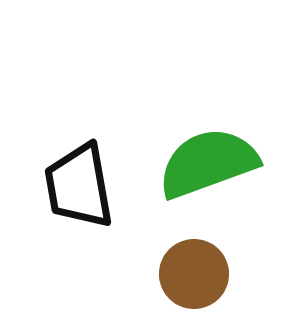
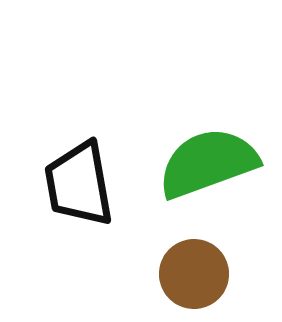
black trapezoid: moved 2 px up
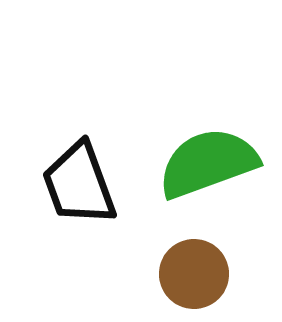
black trapezoid: rotated 10 degrees counterclockwise
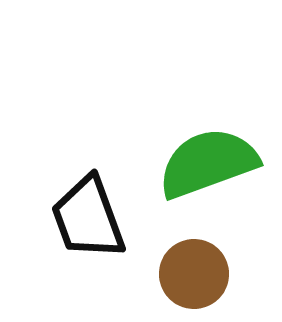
black trapezoid: moved 9 px right, 34 px down
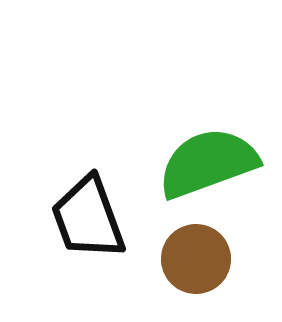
brown circle: moved 2 px right, 15 px up
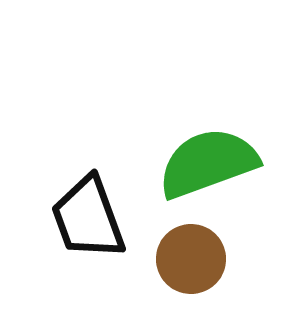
brown circle: moved 5 px left
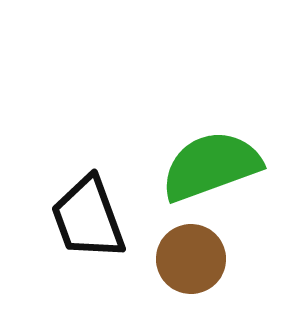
green semicircle: moved 3 px right, 3 px down
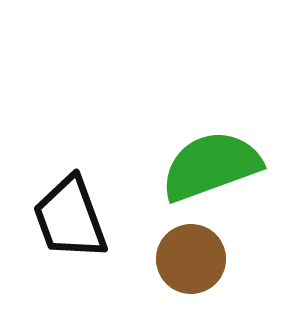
black trapezoid: moved 18 px left
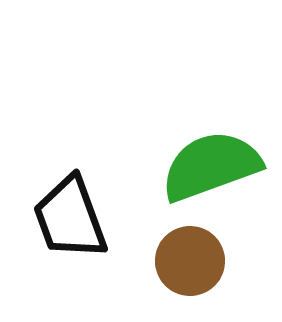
brown circle: moved 1 px left, 2 px down
